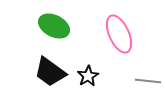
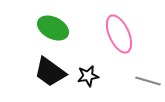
green ellipse: moved 1 px left, 2 px down
black star: rotated 20 degrees clockwise
gray line: rotated 10 degrees clockwise
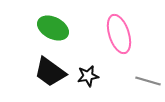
pink ellipse: rotated 6 degrees clockwise
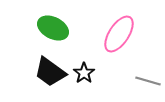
pink ellipse: rotated 51 degrees clockwise
black star: moved 4 px left, 3 px up; rotated 25 degrees counterclockwise
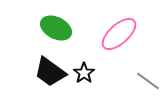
green ellipse: moved 3 px right
pink ellipse: rotated 15 degrees clockwise
gray line: rotated 20 degrees clockwise
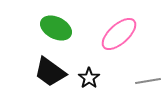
black star: moved 5 px right, 5 px down
gray line: rotated 45 degrees counterclockwise
